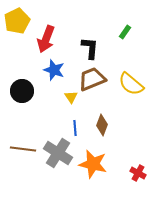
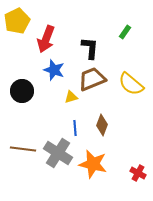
yellow triangle: rotated 48 degrees clockwise
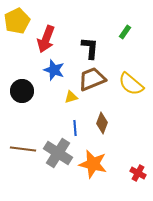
brown diamond: moved 2 px up
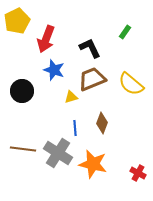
black L-shape: rotated 30 degrees counterclockwise
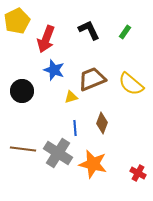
black L-shape: moved 1 px left, 18 px up
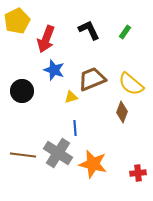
brown diamond: moved 20 px right, 11 px up
brown line: moved 6 px down
red cross: rotated 35 degrees counterclockwise
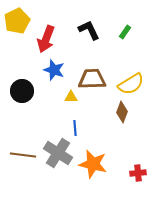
brown trapezoid: rotated 20 degrees clockwise
yellow semicircle: rotated 72 degrees counterclockwise
yellow triangle: rotated 16 degrees clockwise
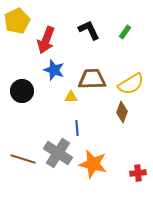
red arrow: moved 1 px down
blue line: moved 2 px right
brown line: moved 4 px down; rotated 10 degrees clockwise
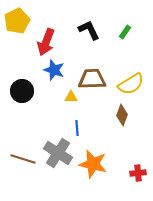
red arrow: moved 2 px down
brown diamond: moved 3 px down
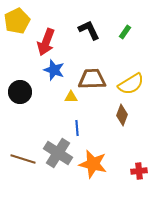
black circle: moved 2 px left, 1 px down
red cross: moved 1 px right, 2 px up
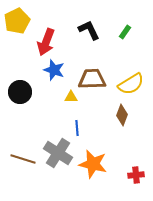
red cross: moved 3 px left, 4 px down
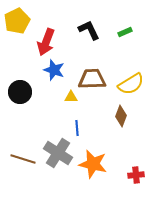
green rectangle: rotated 32 degrees clockwise
brown diamond: moved 1 px left, 1 px down
